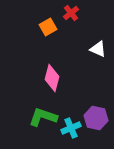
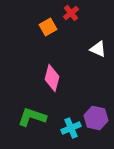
green L-shape: moved 11 px left
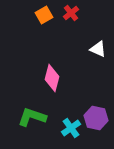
orange square: moved 4 px left, 12 px up
cyan cross: rotated 12 degrees counterclockwise
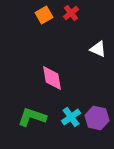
pink diamond: rotated 24 degrees counterclockwise
purple hexagon: moved 1 px right
cyan cross: moved 11 px up
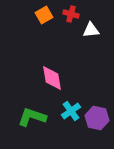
red cross: moved 1 px down; rotated 35 degrees counterclockwise
white triangle: moved 7 px left, 19 px up; rotated 30 degrees counterclockwise
cyan cross: moved 6 px up
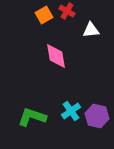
red cross: moved 4 px left, 3 px up; rotated 14 degrees clockwise
pink diamond: moved 4 px right, 22 px up
purple hexagon: moved 2 px up
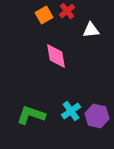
red cross: rotated 21 degrees clockwise
green L-shape: moved 1 px left, 2 px up
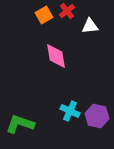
white triangle: moved 1 px left, 4 px up
cyan cross: moved 1 px left; rotated 30 degrees counterclockwise
green L-shape: moved 11 px left, 9 px down
